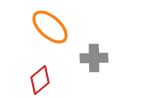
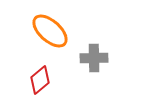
orange ellipse: moved 4 px down
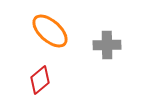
gray cross: moved 13 px right, 13 px up
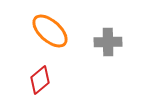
gray cross: moved 1 px right, 3 px up
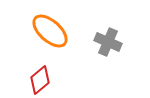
gray cross: rotated 24 degrees clockwise
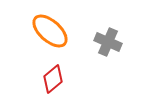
red diamond: moved 13 px right, 1 px up
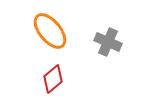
orange ellipse: rotated 9 degrees clockwise
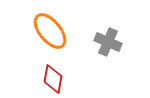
red diamond: rotated 40 degrees counterclockwise
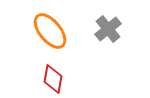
gray cross: moved 13 px up; rotated 28 degrees clockwise
